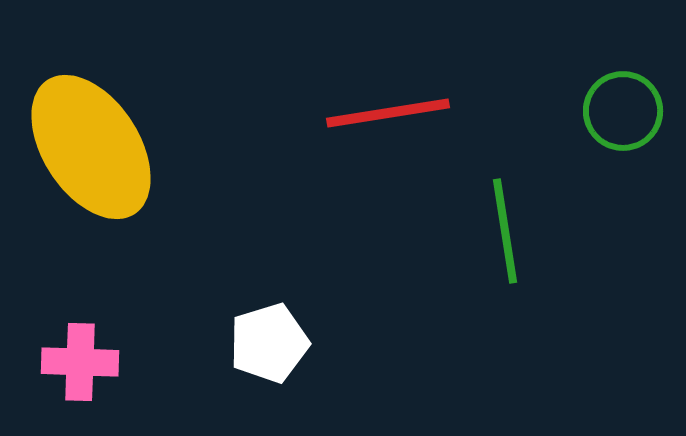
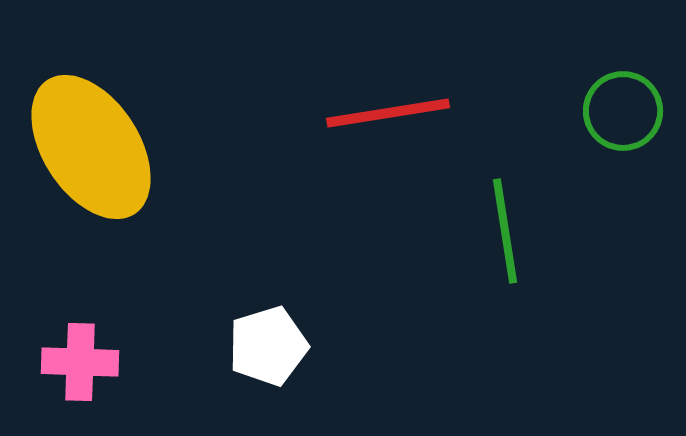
white pentagon: moved 1 px left, 3 px down
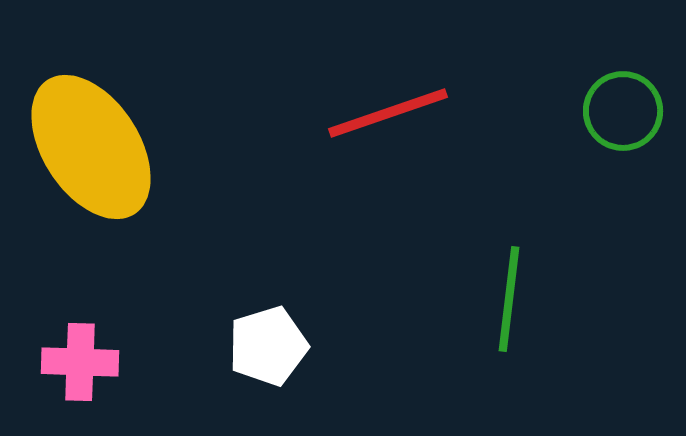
red line: rotated 10 degrees counterclockwise
green line: moved 4 px right, 68 px down; rotated 16 degrees clockwise
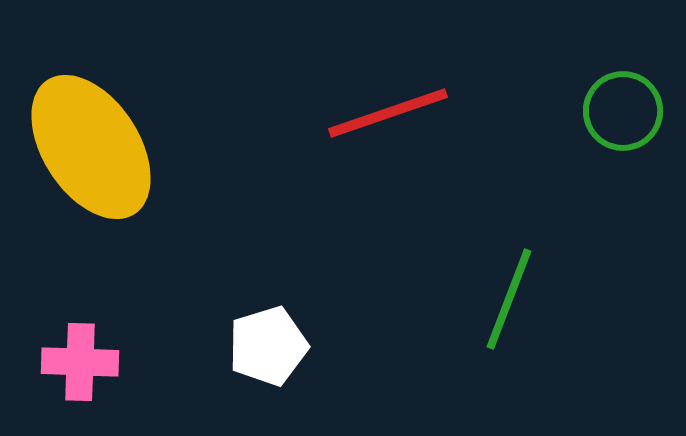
green line: rotated 14 degrees clockwise
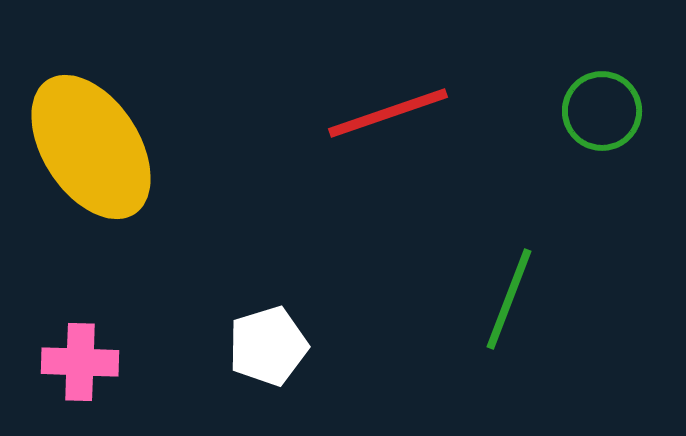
green circle: moved 21 px left
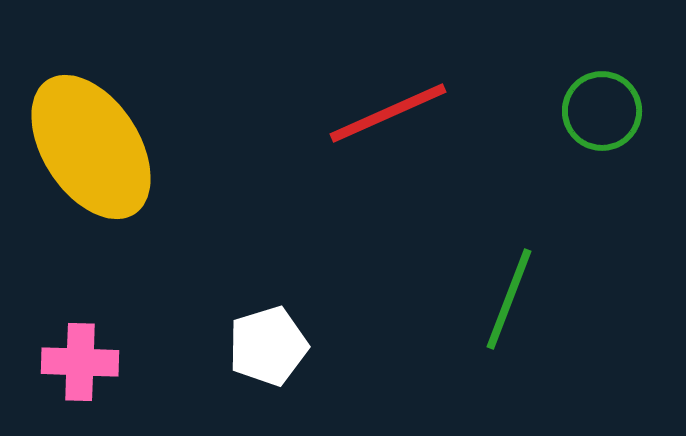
red line: rotated 5 degrees counterclockwise
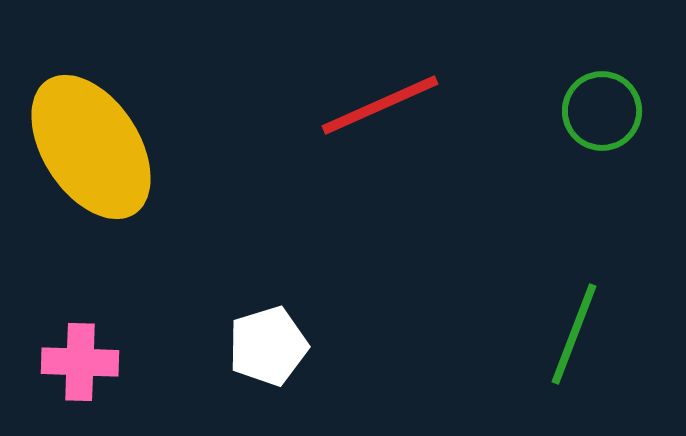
red line: moved 8 px left, 8 px up
green line: moved 65 px right, 35 px down
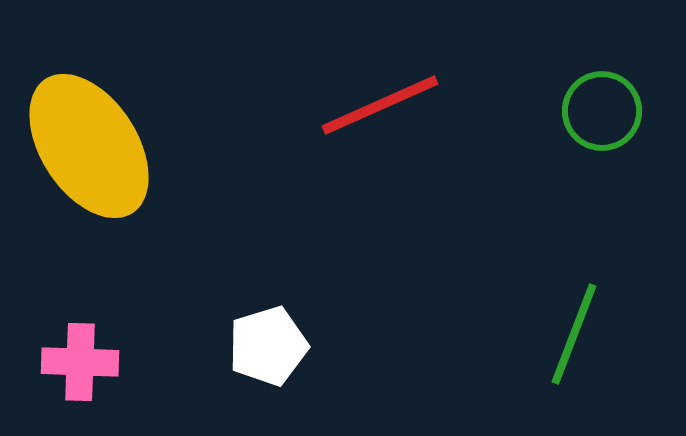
yellow ellipse: moved 2 px left, 1 px up
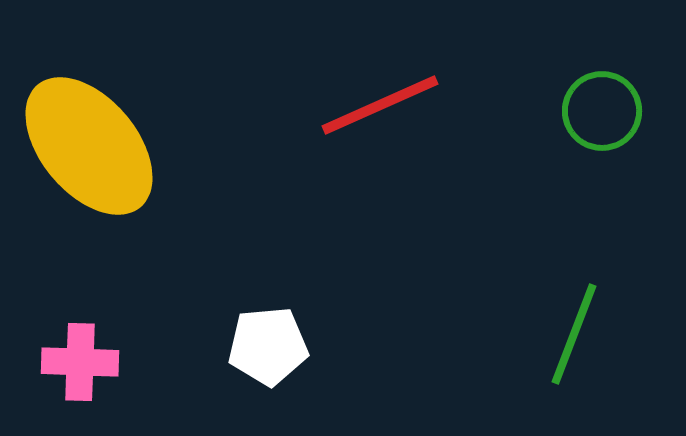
yellow ellipse: rotated 7 degrees counterclockwise
white pentagon: rotated 12 degrees clockwise
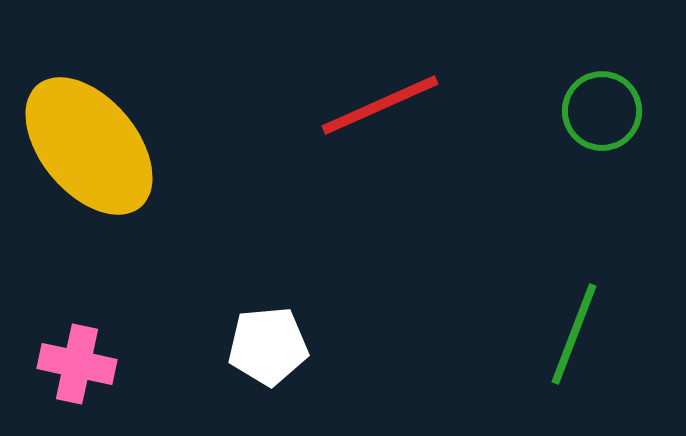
pink cross: moved 3 px left, 2 px down; rotated 10 degrees clockwise
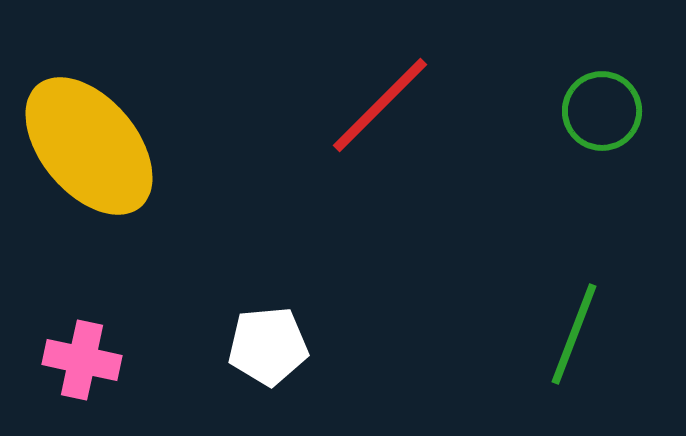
red line: rotated 21 degrees counterclockwise
pink cross: moved 5 px right, 4 px up
